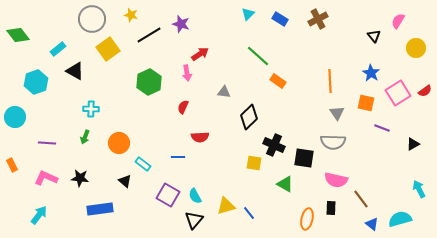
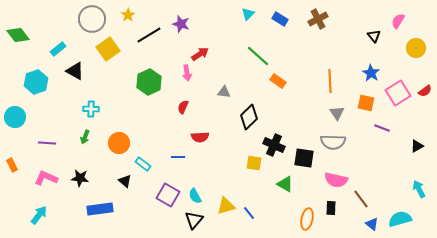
yellow star at (131, 15): moved 3 px left; rotated 24 degrees clockwise
black triangle at (413, 144): moved 4 px right, 2 px down
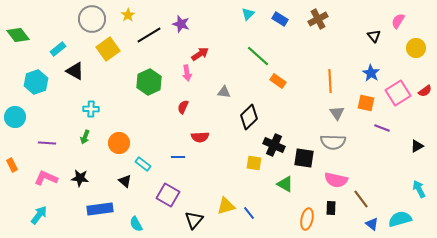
cyan semicircle at (195, 196): moved 59 px left, 28 px down
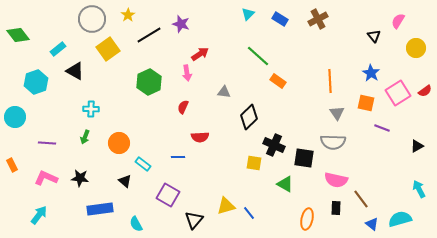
black rectangle at (331, 208): moved 5 px right
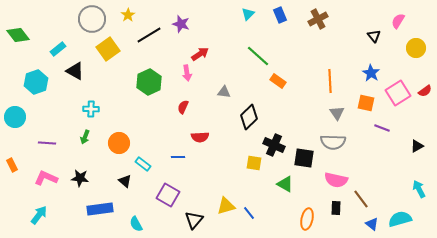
blue rectangle at (280, 19): moved 4 px up; rotated 35 degrees clockwise
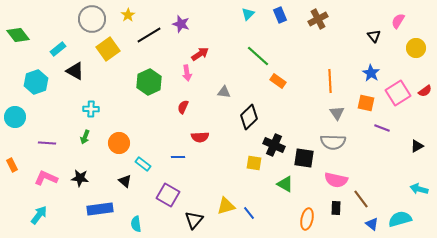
cyan arrow at (419, 189): rotated 48 degrees counterclockwise
cyan semicircle at (136, 224): rotated 21 degrees clockwise
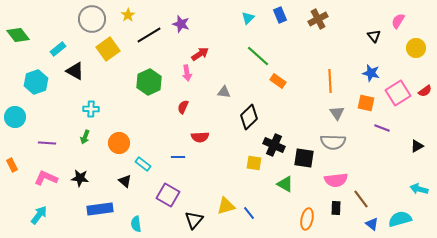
cyan triangle at (248, 14): moved 4 px down
blue star at (371, 73): rotated 18 degrees counterclockwise
pink semicircle at (336, 180): rotated 20 degrees counterclockwise
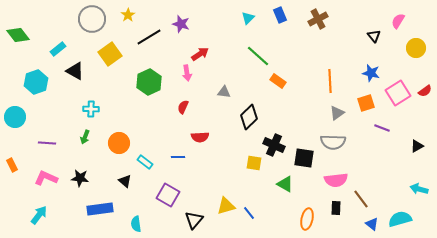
black line at (149, 35): moved 2 px down
yellow square at (108, 49): moved 2 px right, 5 px down
orange square at (366, 103): rotated 30 degrees counterclockwise
gray triangle at (337, 113): rotated 28 degrees clockwise
cyan rectangle at (143, 164): moved 2 px right, 2 px up
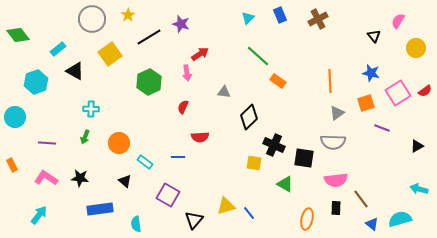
pink L-shape at (46, 178): rotated 10 degrees clockwise
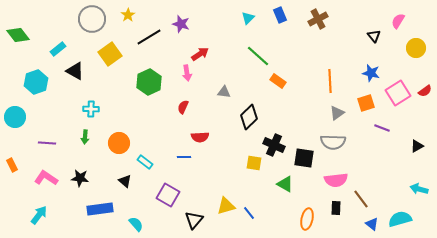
green arrow at (85, 137): rotated 16 degrees counterclockwise
blue line at (178, 157): moved 6 px right
cyan semicircle at (136, 224): rotated 147 degrees clockwise
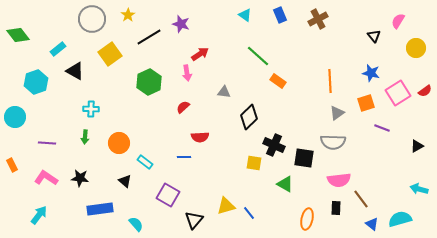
cyan triangle at (248, 18): moved 3 px left, 3 px up; rotated 40 degrees counterclockwise
red semicircle at (183, 107): rotated 24 degrees clockwise
pink semicircle at (336, 180): moved 3 px right
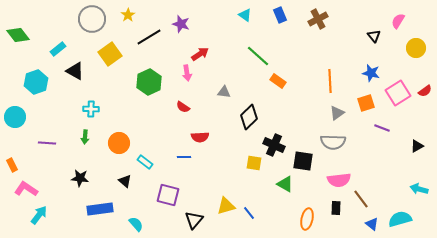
red semicircle at (183, 107): rotated 104 degrees counterclockwise
black square at (304, 158): moved 1 px left, 3 px down
pink L-shape at (46, 178): moved 20 px left, 11 px down
purple square at (168, 195): rotated 15 degrees counterclockwise
